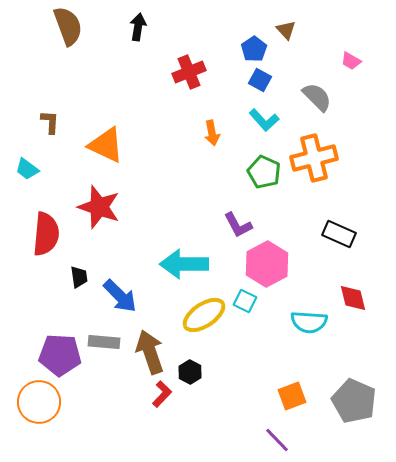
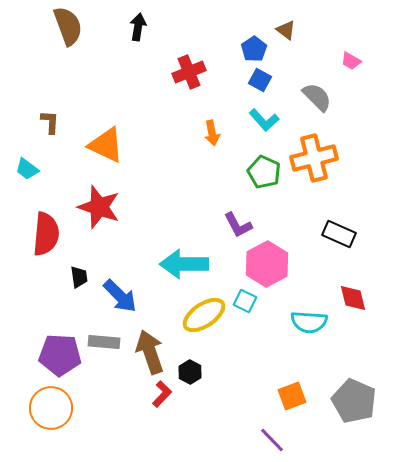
brown triangle: rotated 10 degrees counterclockwise
orange circle: moved 12 px right, 6 px down
purple line: moved 5 px left
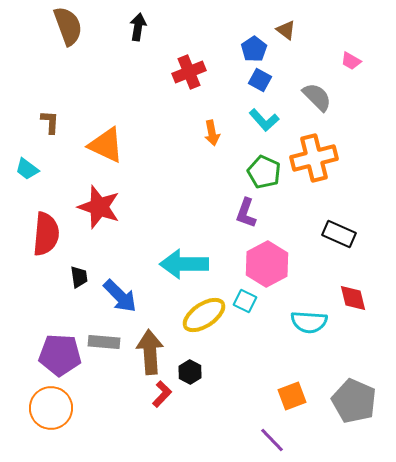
purple L-shape: moved 8 px right, 12 px up; rotated 48 degrees clockwise
brown arrow: rotated 15 degrees clockwise
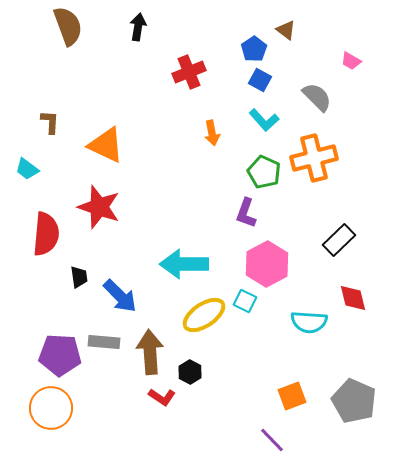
black rectangle: moved 6 px down; rotated 68 degrees counterclockwise
red L-shape: moved 3 px down; rotated 80 degrees clockwise
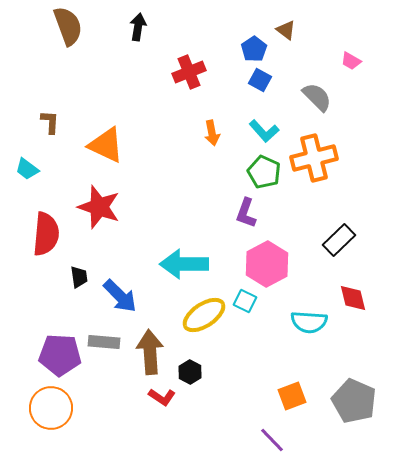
cyan L-shape: moved 11 px down
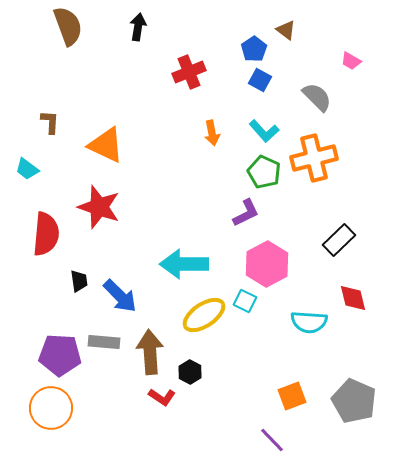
purple L-shape: rotated 136 degrees counterclockwise
black trapezoid: moved 4 px down
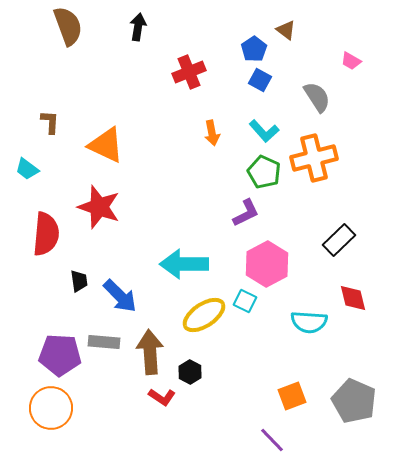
gray semicircle: rotated 12 degrees clockwise
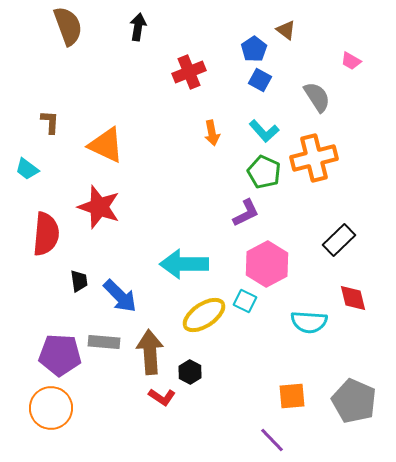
orange square: rotated 16 degrees clockwise
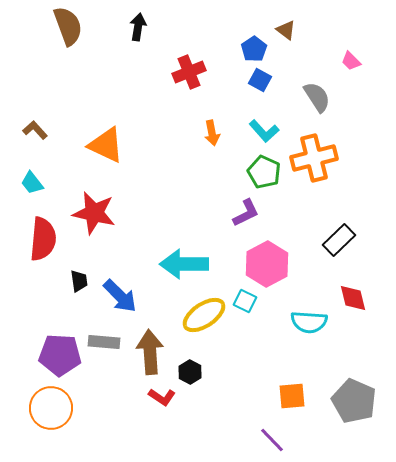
pink trapezoid: rotated 15 degrees clockwise
brown L-shape: moved 15 px left, 8 px down; rotated 45 degrees counterclockwise
cyan trapezoid: moved 5 px right, 14 px down; rotated 15 degrees clockwise
red star: moved 5 px left, 6 px down; rotated 6 degrees counterclockwise
red semicircle: moved 3 px left, 5 px down
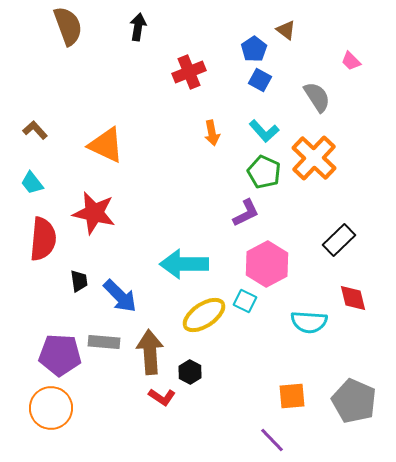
orange cross: rotated 33 degrees counterclockwise
